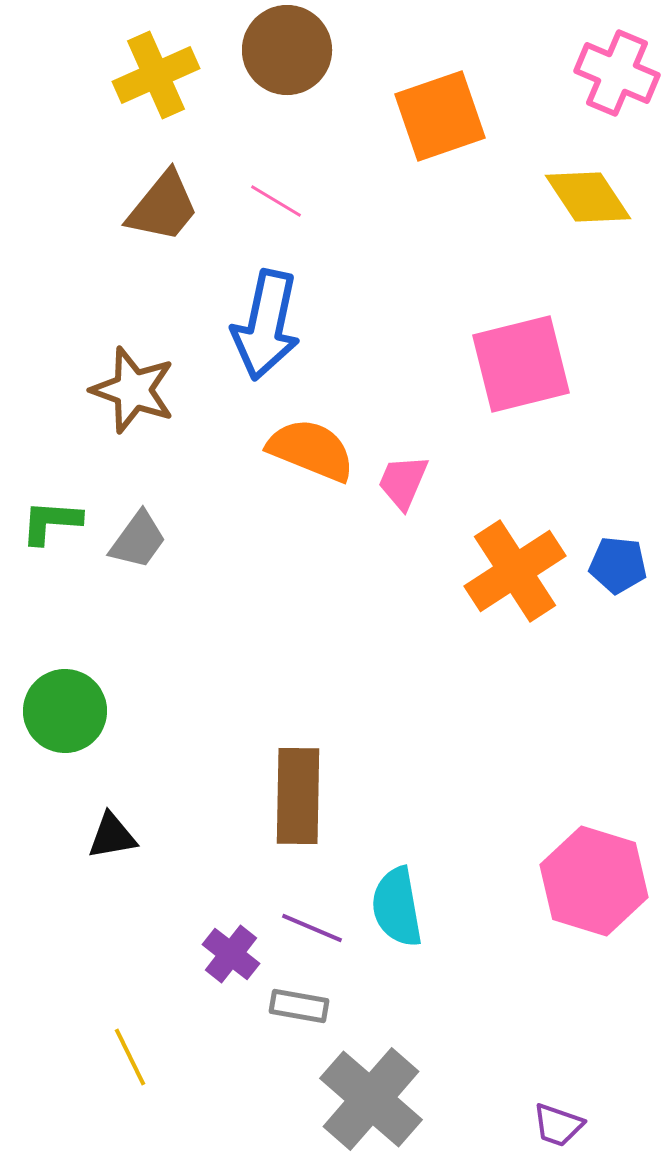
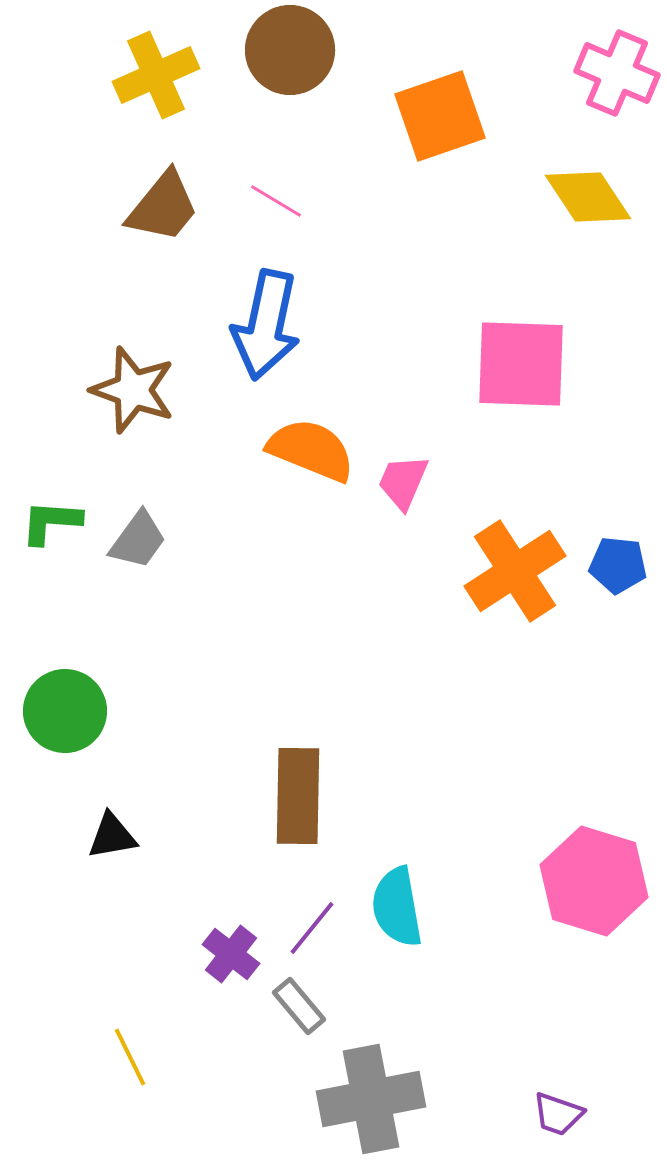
brown circle: moved 3 px right
pink square: rotated 16 degrees clockwise
purple line: rotated 74 degrees counterclockwise
gray rectangle: rotated 40 degrees clockwise
gray cross: rotated 38 degrees clockwise
purple trapezoid: moved 11 px up
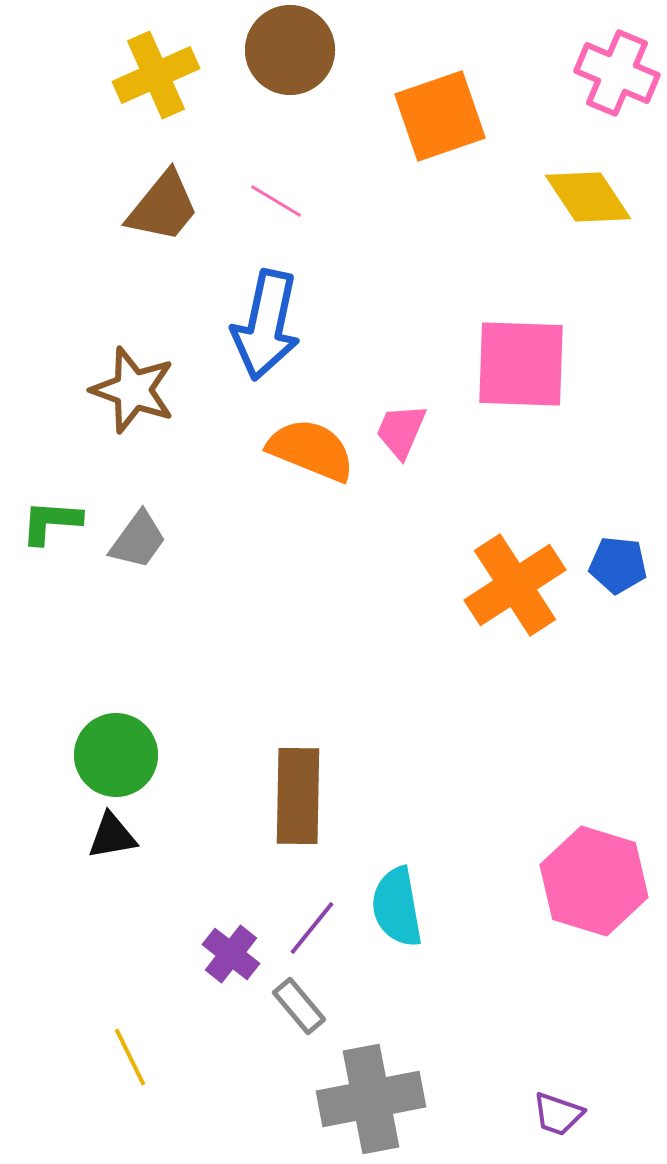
pink trapezoid: moved 2 px left, 51 px up
orange cross: moved 14 px down
green circle: moved 51 px right, 44 px down
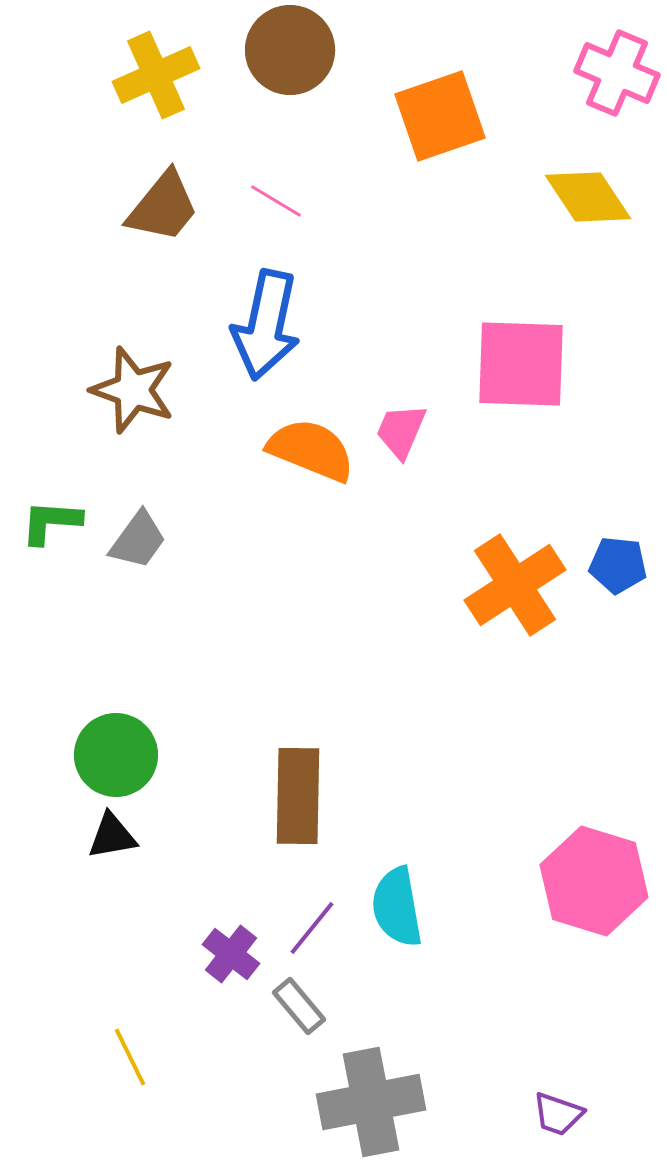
gray cross: moved 3 px down
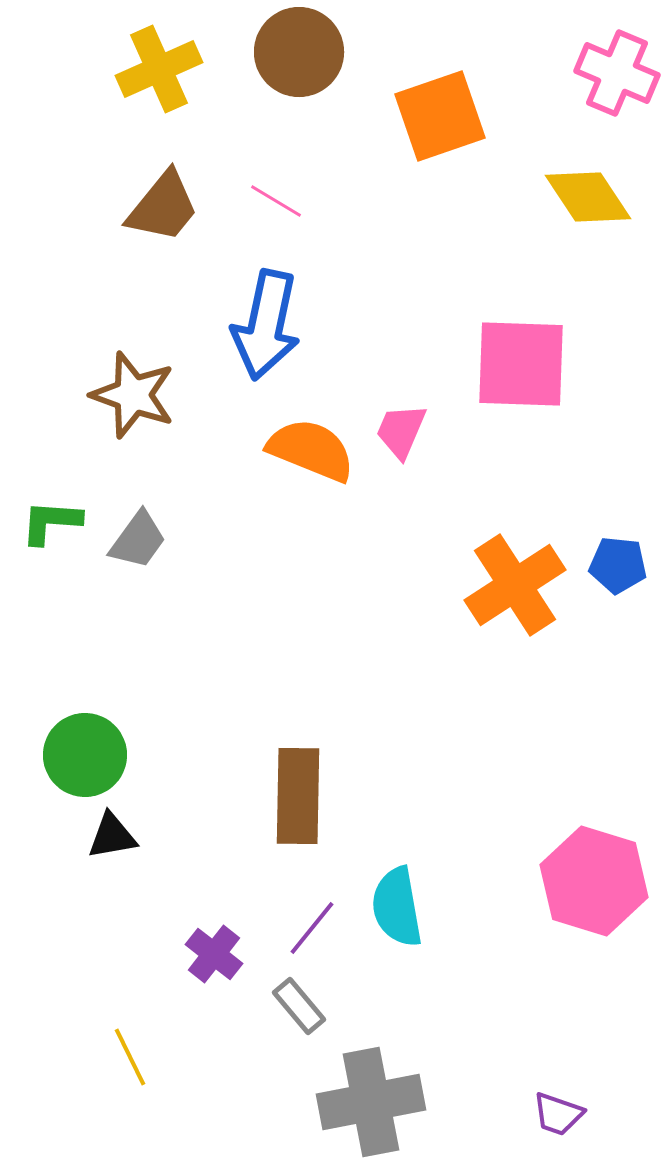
brown circle: moved 9 px right, 2 px down
yellow cross: moved 3 px right, 6 px up
brown star: moved 5 px down
green circle: moved 31 px left
purple cross: moved 17 px left
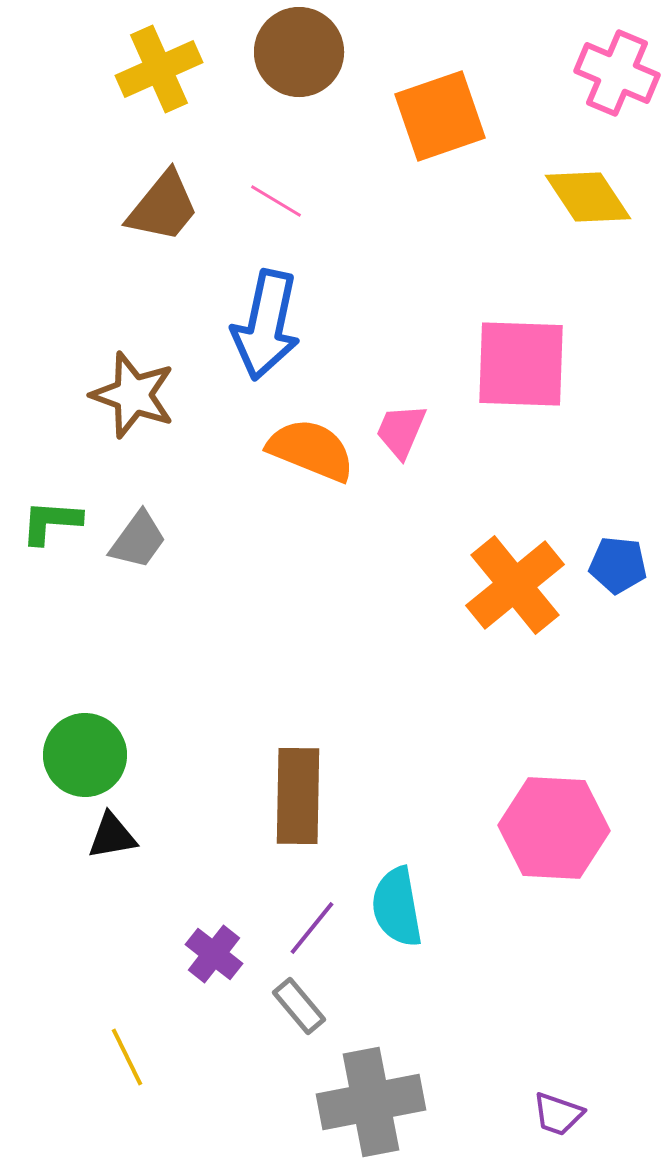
orange cross: rotated 6 degrees counterclockwise
pink hexagon: moved 40 px left, 53 px up; rotated 14 degrees counterclockwise
yellow line: moved 3 px left
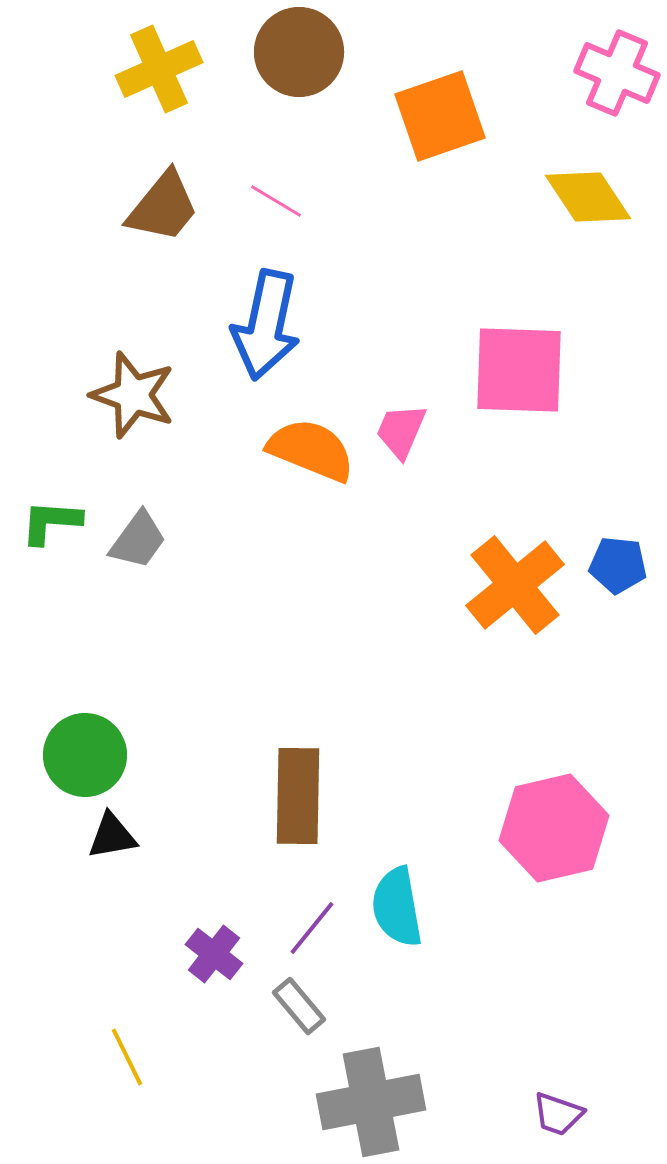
pink square: moved 2 px left, 6 px down
pink hexagon: rotated 16 degrees counterclockwise
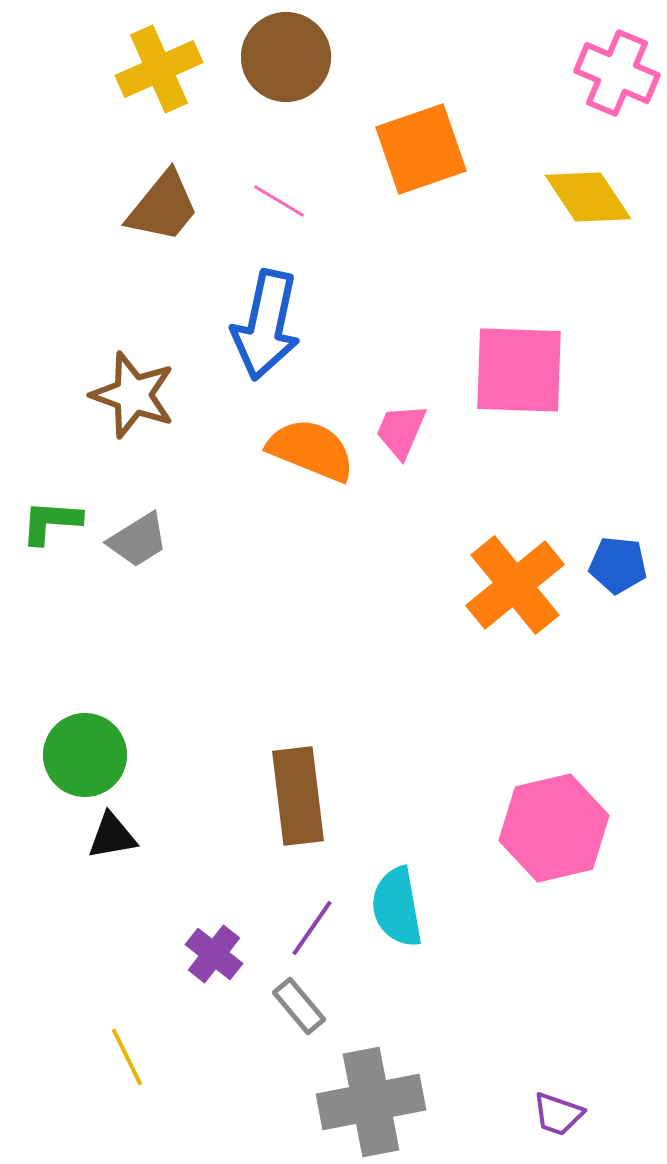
brown circle: moved 13 px left, 5 px down
orange square: moved 19 px left, 33 px down
pink line: moved 3 px right
gray trapezoid: rotated 22 degrees clockwise
brown rectangle: rotated 8 degrees counterclockwise
purple line: rotated 4 degrees counterclockwise
